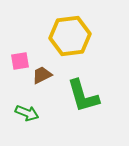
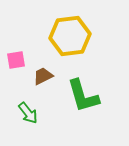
pink square: moved 4 px left, 1 px up
brown trapezoid: moved 1 px right, 1 px down
green arrow: moved 1 px right; rotated 30 degrees clockwise
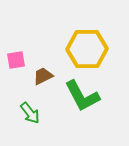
yellow hexagon: moved 17 px right, 13 px down; rotated 6 degrees clockwise
green L-shape: moved 1 px left; rotated 12 degrees counterclockwise
green arrow: moved 2 px right
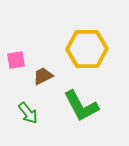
green L-shape: moved 1 px left, 10 px down
green arrow: moved 2 px left
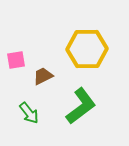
green L-shape: rotated 99 degrees counterclockwise
green arrow: moved 1 px right
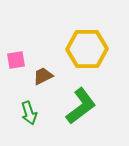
green arrow: rotated 20 degrees clockwise
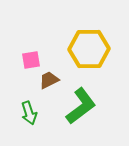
yellow hexagon: moved 2 px right
pink square: moved 15 px right
brown trapezoid: moved 6 px right, 4 px down
